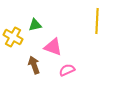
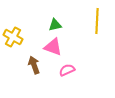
green triangle: moved 20 px right
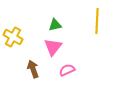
pink triangle: rotated 48 degrees clockwise
brown arrow: moved 1 px left, 4 px down
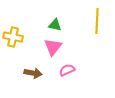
green triangle: rotated 24 degrees clockwise
yellow cross: rotated 18 degrees counterclockwise
brown arrow: moved 4 px down; rotated 120 degrees clockwise
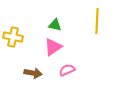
pink triangle: rotated 18 degrees clockwise
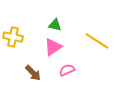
yellow line: moved 20 px down; rotated 60 degrees counterclockwise
brown arrow: rotated 36 degrees clockwise
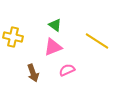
green triangle: rotated 24 degrees clockwise
pink triangle: rotated 12 degrees clockwise
brown arrow: rotated 24 degrees clockwise
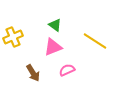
yellow cross: rotated 36 degrees counterclockwise
yellow line: moved 2 px left
brown arrow: rotated 12 degrees counterclockwise
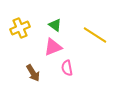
yellow cross: moved 7 px right, 9 px up
yellow line: moved 6 px up
pink semicircle: moved 2 px up; rotated 77 degrees counterclockwise
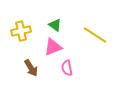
yellow cross: moved 1 px right, 3 px down; rotated 12 degrees clockwise
brown arrow: moved 2 px left, 5 px up
